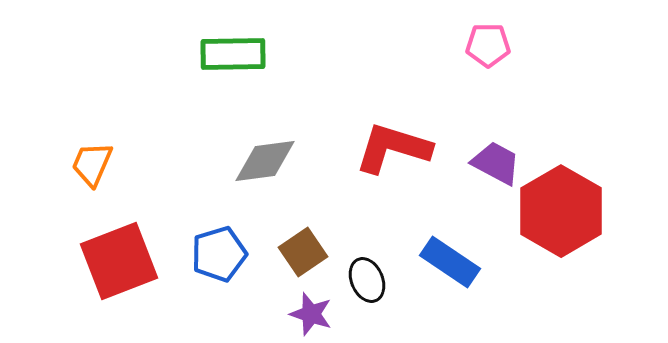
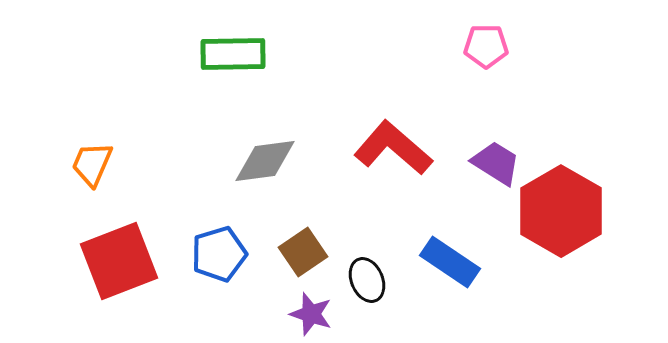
pink pentagon: moved 2 px left, 1 px down
red L-shape: rotated 24 degrees clockwise
purple trapezoid: rotated 4 degrees clockwise
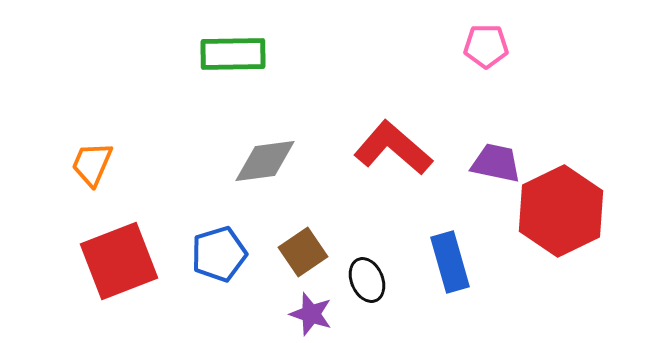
purple trapezoid: rotated 20 degrees counterclockwise
red hexagon: rotated 4 degrees clockwise
blue rectangle: rotated 40 degrees clockwise
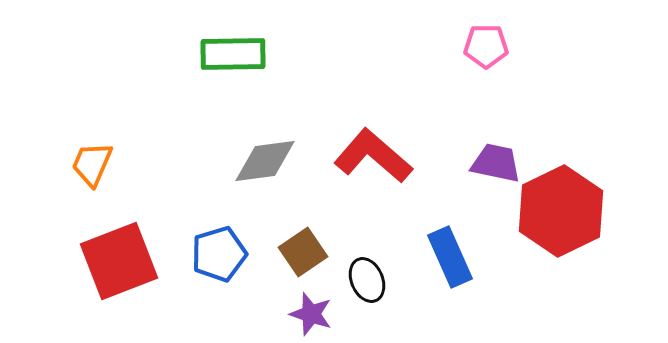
red L-shape: moved 20 px left, 8 px down
blue rectangle: moved 5 px up; rotated 8 degrees counterclockwise
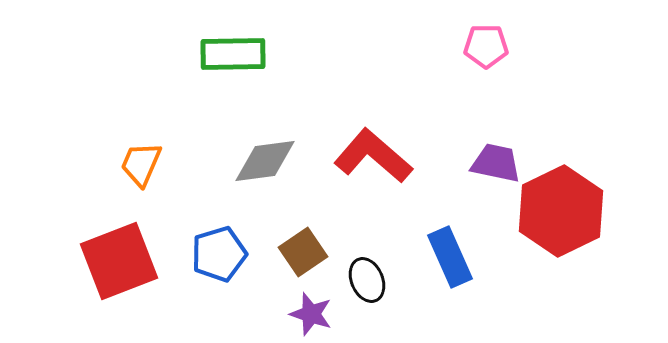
orange trapezoid: moved 49 px right
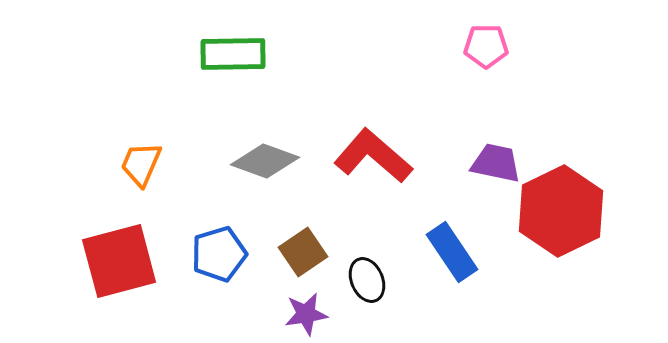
gray diamond: rotated 28 degrees clockwise
blue rectangle: moved 2 px right, 5 px up; rotated 10 degrees counterclockwise
red square: rotated 6 degrees clockwise
purple star: moved 5 px left; rotated 27 degrees counterclockwise
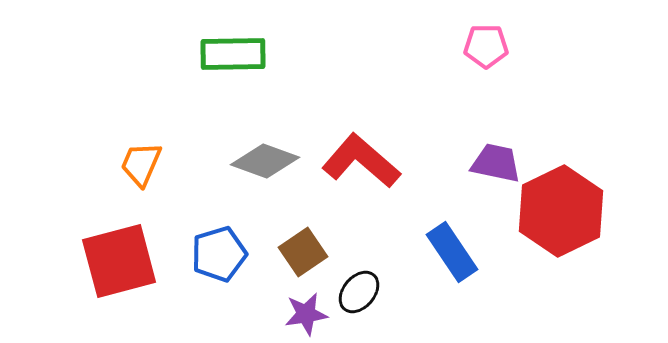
red L-shape: moved 12 px left, 5 px down
black ellipse: moved 8 px left, 12 px down; rotated 63 degrees clockwise
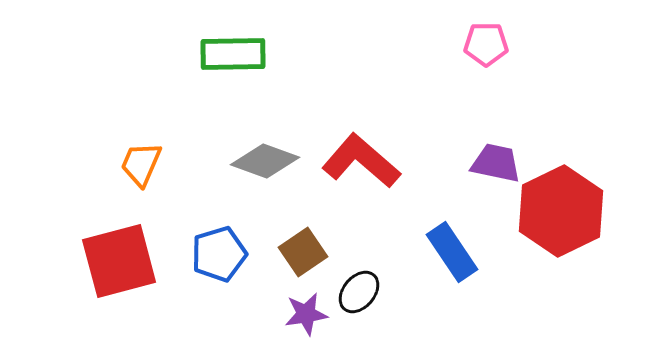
pink pentagon: moved 2 px up
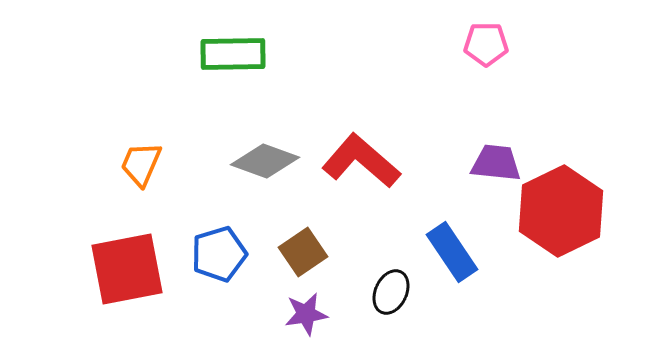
purple trapezoid: rotated 6 degrees counterclockwise
red square: moved 8 px right, 8 px down; rotated 4 degrees clockwise
black ellipse: moved 32 px right; rotated 15 degrees counterclockwise
